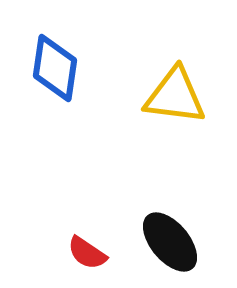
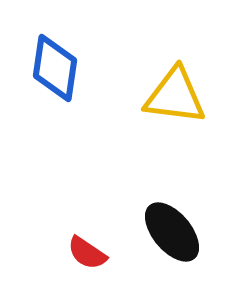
black ellipse: moved 2 px right, 10 px up
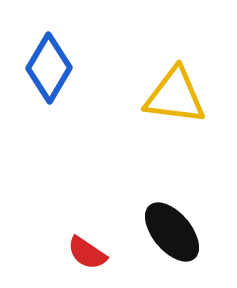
blue diamond: moved 6 px left; rotated 22 degrees clockwise
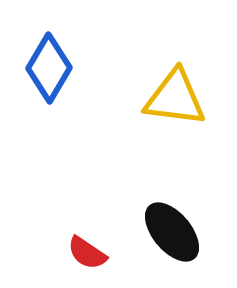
yellow triangle: moved 2 px down
